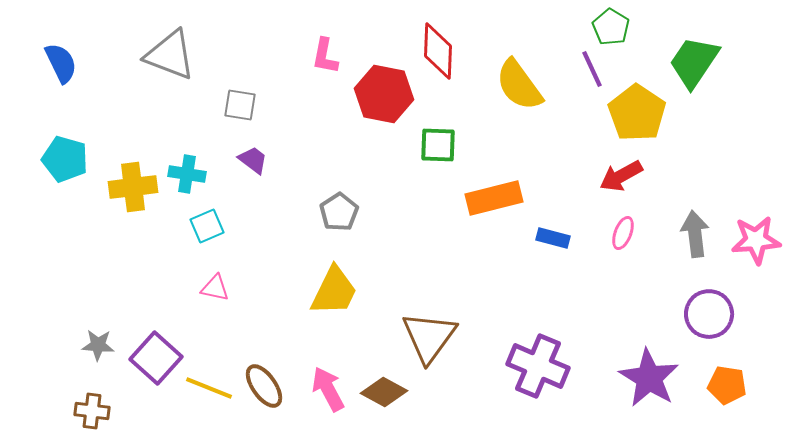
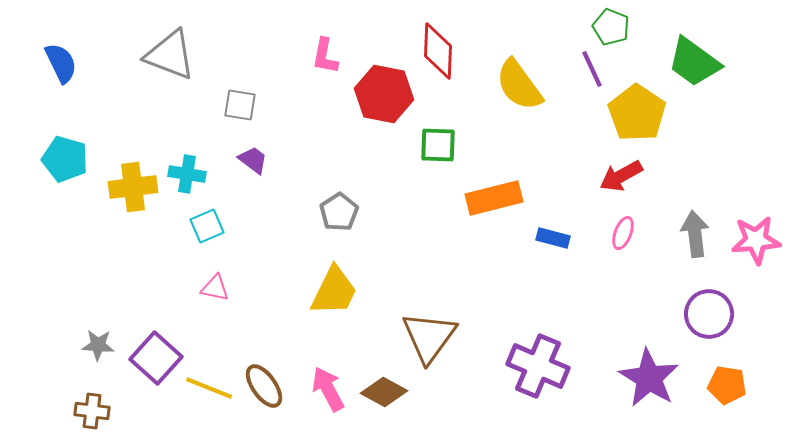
green pentagon: rotated 9 degrees counterclockwise
green trapezoid: rotated 88 degrees counterclockwise
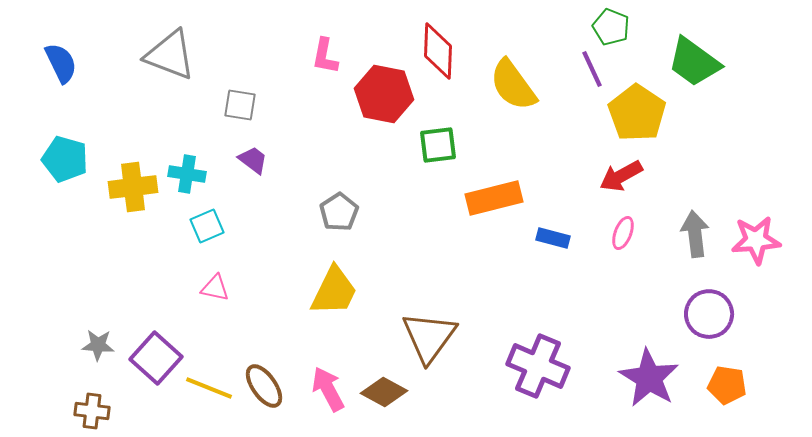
yellow semicircle: moved 6 px left
green square: rotated 9 degrees counterclockwise
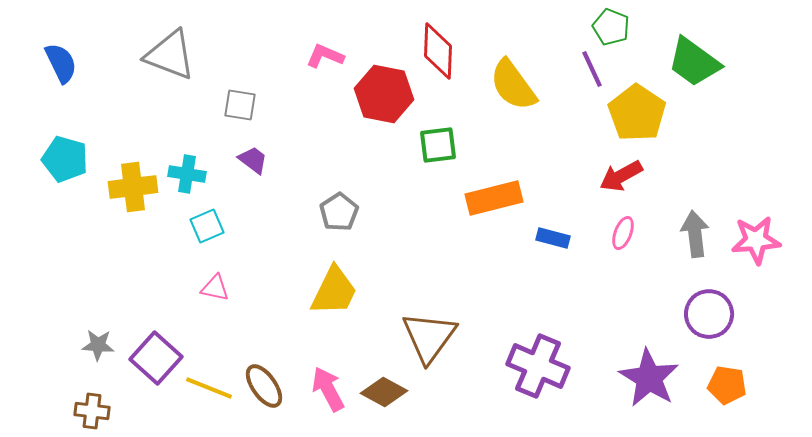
pink L-shape: rotated 102 degrees clockwise
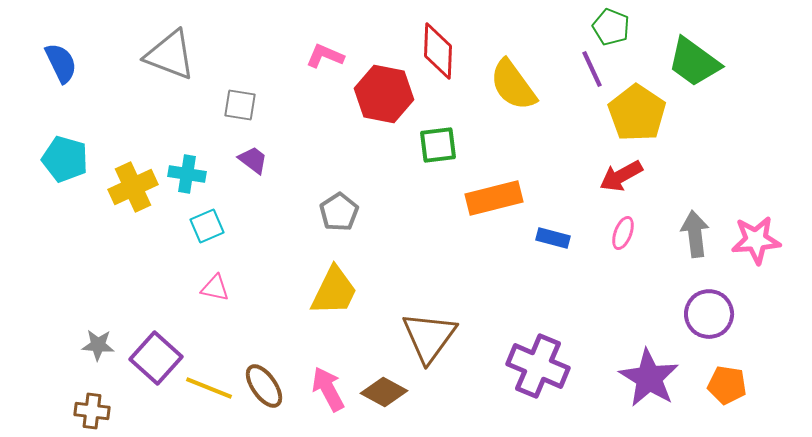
yellow cross: rotated 18 degrees counterclockwise
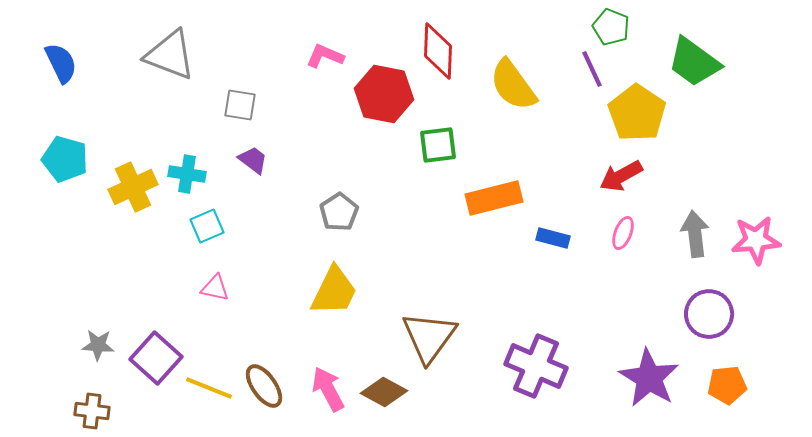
purple cross: moved 2 px left
orange pentagon: rotated 15 degrees counterclockwise
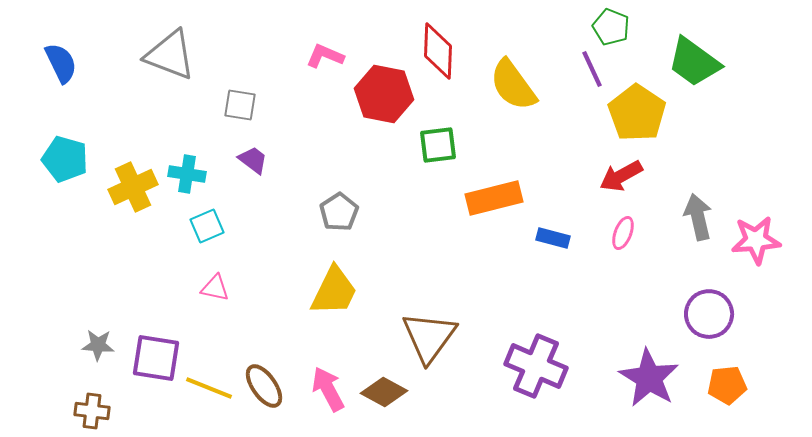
gray arrow: moved 3 px right, 17 px up; rotated 6 degrees counterclockwise
purple square: rotated 33 degrees counterclockwise
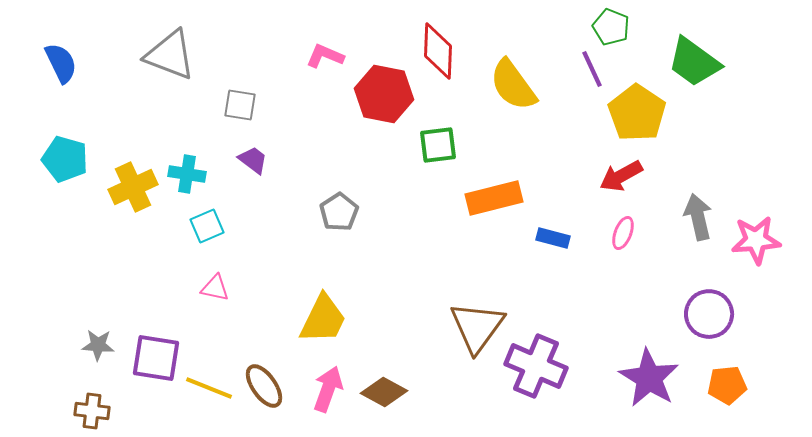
yellow trapezoid: moved 11 px left, 28 px down
brown triangle: moved 48 px right, 10 px up
pink arrow: rotated 48 degrees clockwise
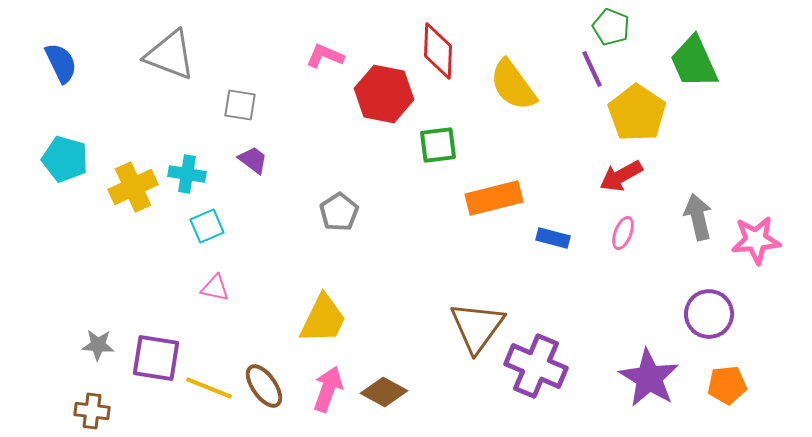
green trapezoid: rotated 30 degrees clockwise
